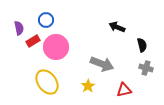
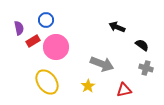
black semicircle: rotated 40 degrees counterclockwise
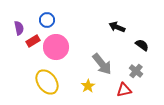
blue circle: moved 1 px right
gray arrow: rotated 30 degrees clockwise
gray cross: moved 10 px left, 3 px down; rotated 24 degrees clockwise
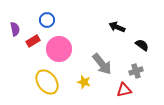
purple semicircle: moved 4 px left, 1 px down
pink circle: moved 3 px right, 2 px down
gray cross: rotated 32 degrees clockwise
yellow star: moved 4 px left, 4 px up; rotated 24 degrees counterclockwise
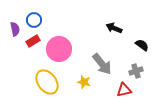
blue circle: moved 13 px left
black arrow: moved 3 px left, 1 px down
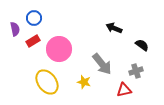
blue circle: moved 2 px up
